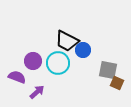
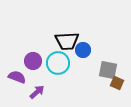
black trapezoid: rotated 30 degrees counterclockwise
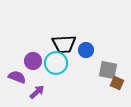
black trapezoid: moved 3 px left, 3 px down
blue circle: moved 3 px right
cyan circle: moved 2 px left
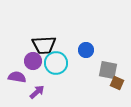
black trapezoid: moved 20 px left, 1 px down
purple semicircle: rotated 12 degrees counterclockwise
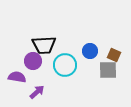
blue circle: moved 4 px right, 1 px down
cyan circle: moved 9 px right, 2 px down
gray square: rotated 12 degrees counterclockwise
brown square: moved 3 px left, 28 px up
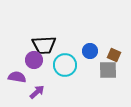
purple circle: moved 1 px right, 1 px up
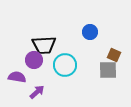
blue circle: moved 19 px up
